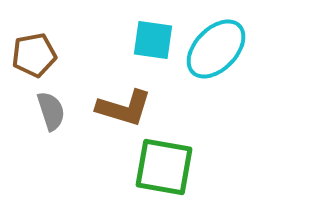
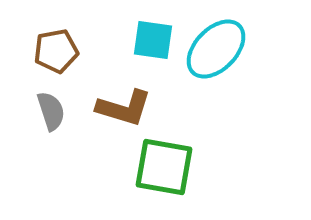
brown pentagon: moved 22 px right, 4 px up
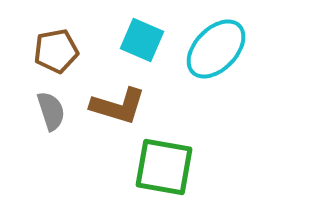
cyan square: moved 11 px left; rotated 15 degrees clockwise
brown L-shape: moved 6 px left, 2 px up
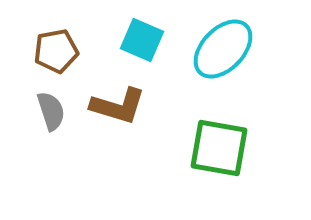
cyan ellipse: moved 7 px right
green square: moved 55 px right, 19 px up
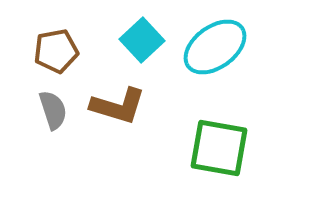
cyan square: rotated 24 degrees clockwise
cyan ellipse: moved 8 px left, 2 px up; rotated 10 degrees clockwise
gray semicircle: moved 2 px right, 1 px up
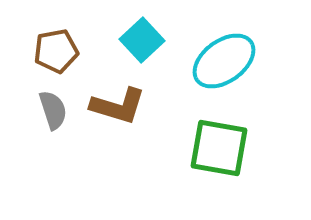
cyan ellipse: moved 9 px right, 14 px down
